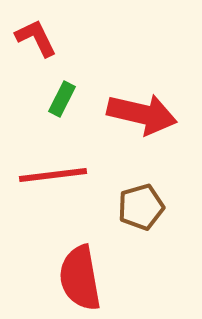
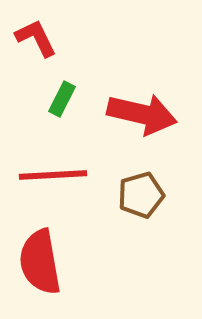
red line: rotated 4 degrees clockwise
brown pentagon: moved 12 px up
red semicircle: moved 40 px left, 16 px up
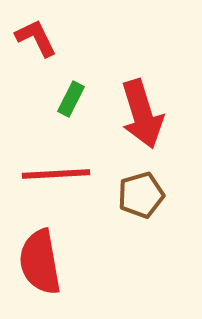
green rectangle: moved 9 px right
red arrow: rotated 60 degrees clockwise
red line: moved 3 px right, 1 px up
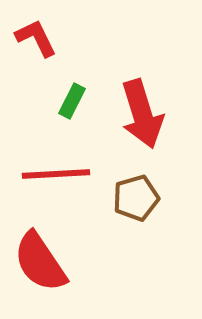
green rectangle: moved 1 px right, 2 px down
brown pentagon: moved 5 px left, 3 px down
red semicircle: rotated 24 degrees counterclockwise
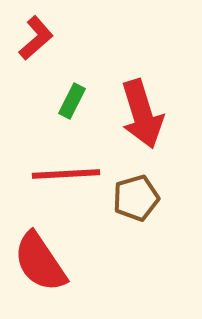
red L-shape: rotated 75 degrees clockwise
red line: moved 10 px right
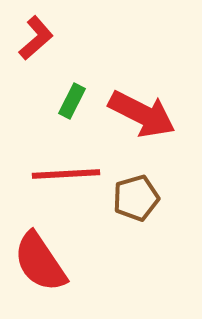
red arrow: rotated 46 degrees counterclockwise
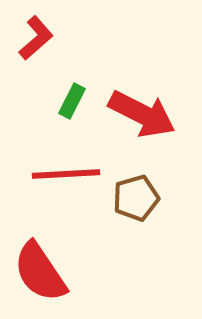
red semicircle: moved 10 px down
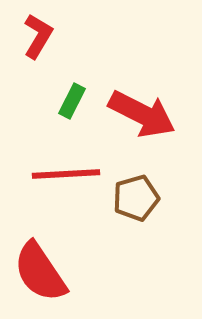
red L-shape: moved 2 px right, 2 px up; rotated 18 degrees counterclockwise
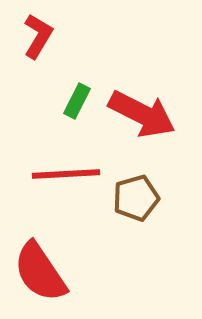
green rectangle: moved 5 px right
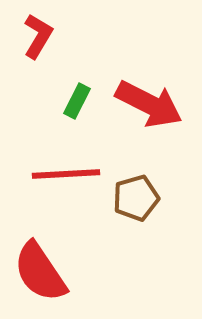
red arrow: moved 7 px right, 10 px up
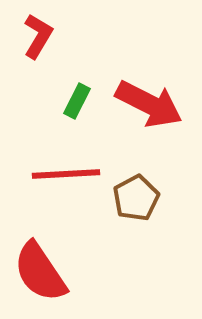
brown pentagon: rotated 12 degrees counterclockwise
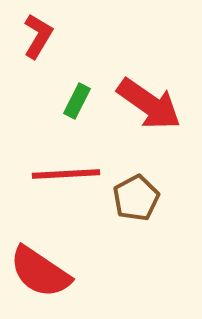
red arrow: rotated 8 degrees clockwise
red semicircle: rotated 22 degrees counterclockwise
